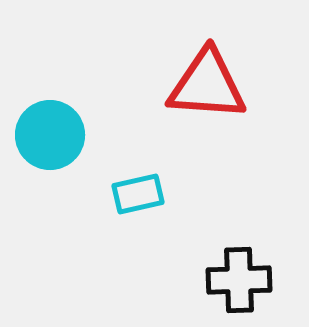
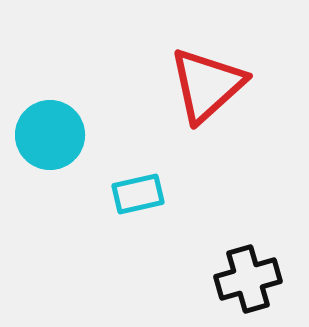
red triangle: rotated 46 degrees counterclockwise
black cross: moved 9 px right, 1 px up; rotated 14 degrees counterclockwise
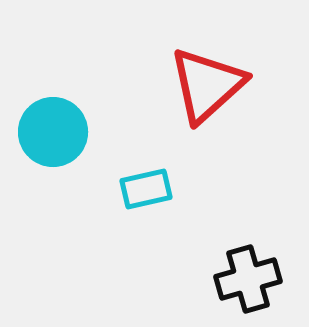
cyan circle: moved 3 px right, 3 px up
cyan rectangle: moved 8 px right, 5 px up
